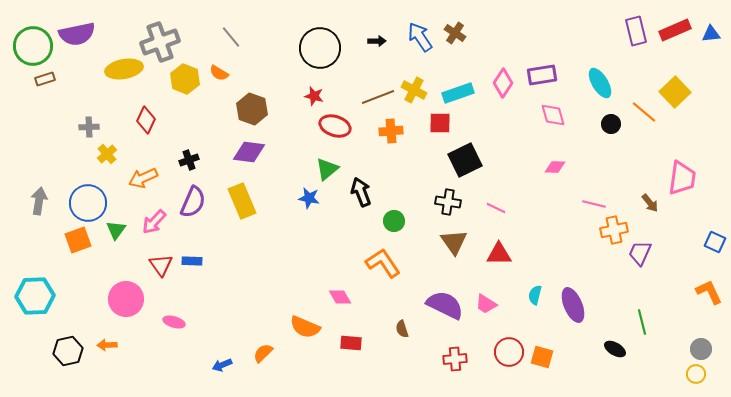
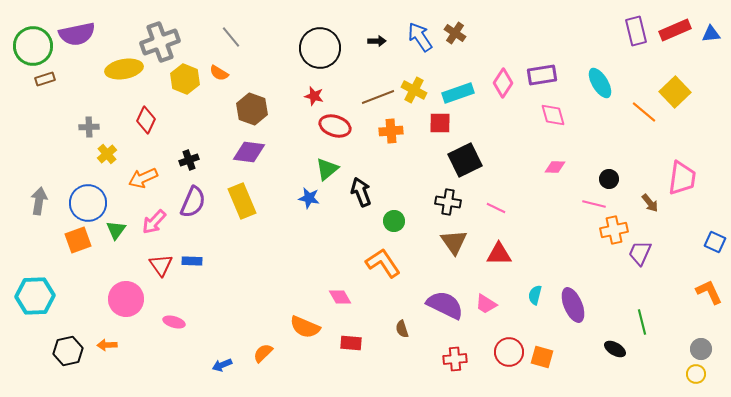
black circle at (611, 124): moved 2 px left, 55 px down
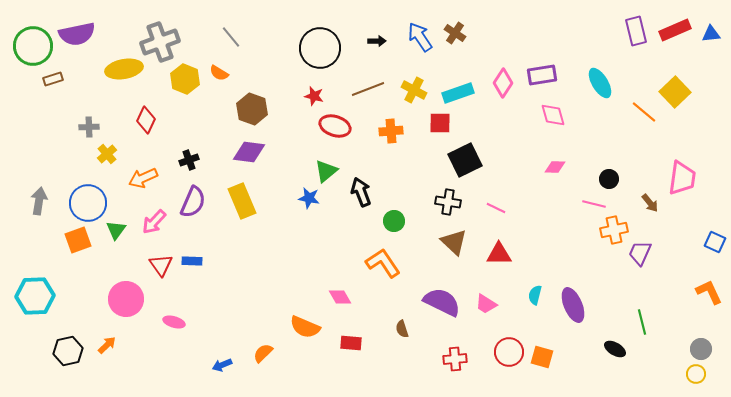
brown rectangle at (45, 79): moved 8 px right
brown line at (378, 97): moved 10 px left, 8 px up
green triangle at (327, 169): moved 1 px left, 2 px down
brown triangle at (454, 242): rotated 12 degrees counterclockwise
purple semicircle at (445, 305): moved 3 px left, 3 px up
orange arrow at (107, 345): rotated 138 degrees clockwise
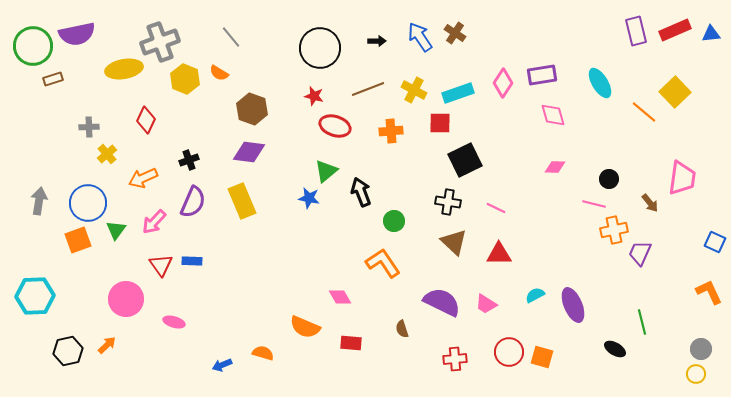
cyan semicircle at (535, 295): rotated 48 degrees clockwise
orange semicircle at (263, 353): rotated 60 degrees clockwise
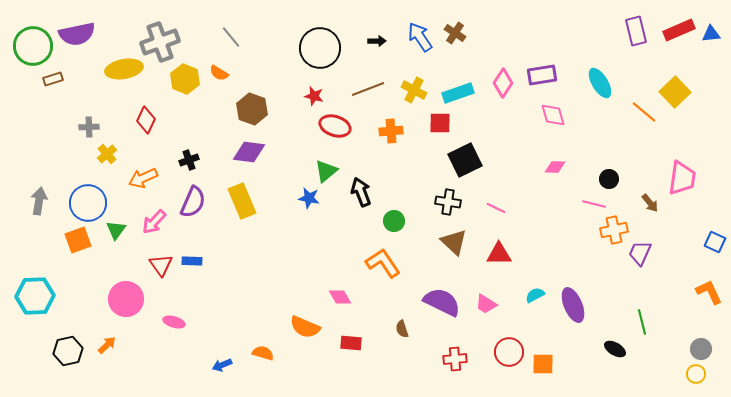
red rectangle at (675, 30): moved 4 px right
orange square at (542, 357): moved 1 px right, 7 px down; rotated 15 degrees counterclockwise
